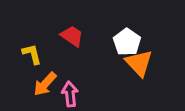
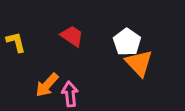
yellow L-shape: moved 16 px left, 12 px up
orange arrow: moved 2 px right, 1 px down
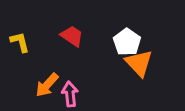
yellow L-shape: moved 4 px right
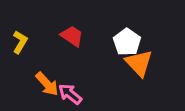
yellow L-shape: rotated 45 degrees clockwise
orange arrow: moved 1 px up; rotated 84 degrees counterclockwise
pink arrow: rotated 45 degrees counterclockwise
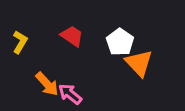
white pentagon: moved 7 px left
